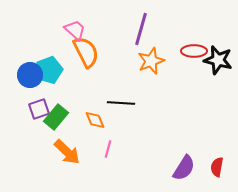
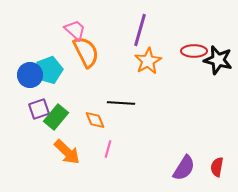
purple line: moved 1 px left, 1 px down
orange star: moved 3 px left; rotated 8 degrees counterclockwise
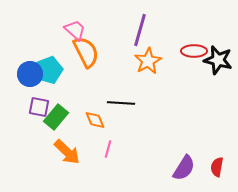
blue circle: moved 1 px up
purple square: moved 2 px up; rotated 30 degrees clockwise
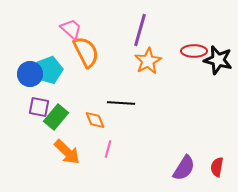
pink trapezoid: moved 4 px left, 1 px up
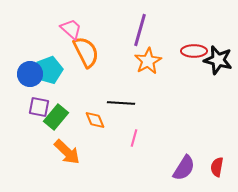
pink line: moved 26 px right, 11 px up
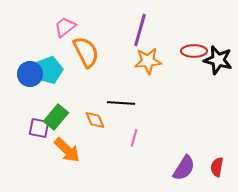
pink trapezoid: moved 6 px left, 2 px up; rotated 80 degrees counterclockwise
orange star: rotated 24 degrees clockwise
purple square: moved 21 px down
orange arrow: moved 2 px up
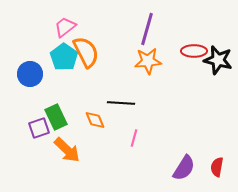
purple line: moved 7 px right, 1 px up
cyan pentagon: moved 15 px right, 13 px up; rotated 16 degrees counterclockwise
green rectangle: rotated 65 degrees counterclockwise
purple square: rotated 30 degrees counterclockwise
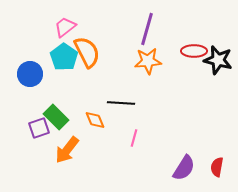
orange semicircle: moved 1 px right
green rectangle: rotated 20 degrees counterclockwise
orange arrow: rotated 84 degrees clockwise
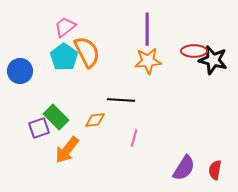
purple line: rotated 16 degrees counterclockwise
black star: moved 5 px left
blue circle: moved 10 px left, 3 px up
black line: moved 3 px up
orange diamond: rotated 75 degrees counterclockwise
red semicircle: moved 2 px left, 3 px down
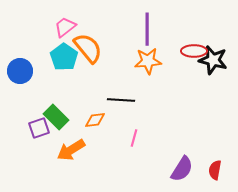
orange semicircle: moved 1 px right, 4 px up; rotated 12 degrees counterclockwise
orange arrow: moved 4 px right; rotated 20 degrees clockwise
purple semicircle: moved 2 px left, 1 px down
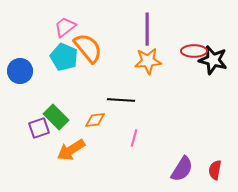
cyan pentagon: rotated 12 degrees counterclockwise
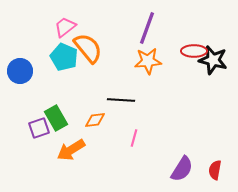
purple line: moved 1 px up; rotated 20 degrees clockwise
green rectangle: moved 1 px down; rotated 15 degrees clockwise
